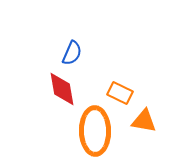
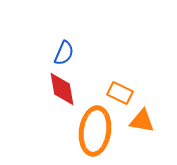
blue semicircle: moved 8 px left
orange triangle: moved 2 px left
orange ellipse: rotated 9 degrees clockwise
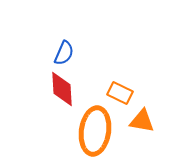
red diamond: rotated 6 degrees clockwise
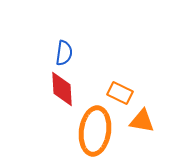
blue semicircle: rotated 15 degrees counterclockwise
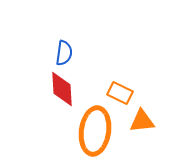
orange triangle: rotated 16 degrees counterclockwise
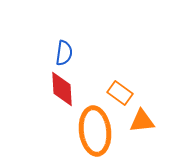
orange rectangle: rotated 10 degrees clockwise
orange ellipse: rotated 15 degrees counterclockwise
